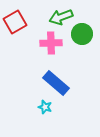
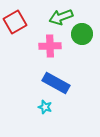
pink cross: moved 1 px left, 3 px down
blue rectangle: rotated 12 degrees counterclockwise
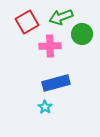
red square: moved 12 px right
blue rectangle: rotated 44 degrees counterclockwise
cyan star: rotated 16 degrees clockwise
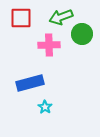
red square: moved 6 px left, 4 px up; rotated 30 degrees clockwise
pink cross: moved 1 px left, 1 px up
blue rectangle: moved 26 px left
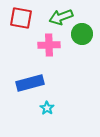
red square: rotated 10 degrees clockwise
cyan star: moved 2 px right, 1 px down
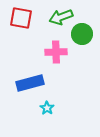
pink cross: moved 7 px right, 7 px down
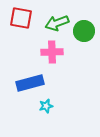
green arrow: moved 4 px left, 6 px down
green circle: moved 2 px right, 3 px up
pink cross: moved 4 px left
cyan star: moved 1 px left, 2 px up; rotated 24 degrees clockwise
